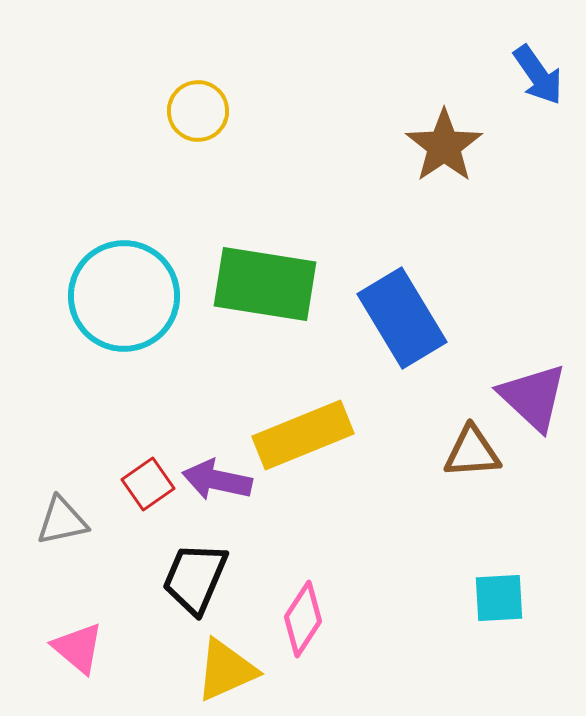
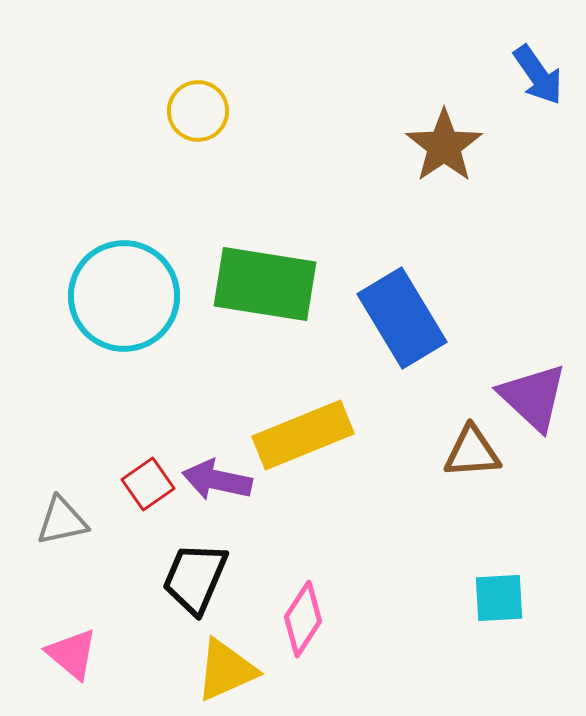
pink triangle: moved 6 px left, 6 px down
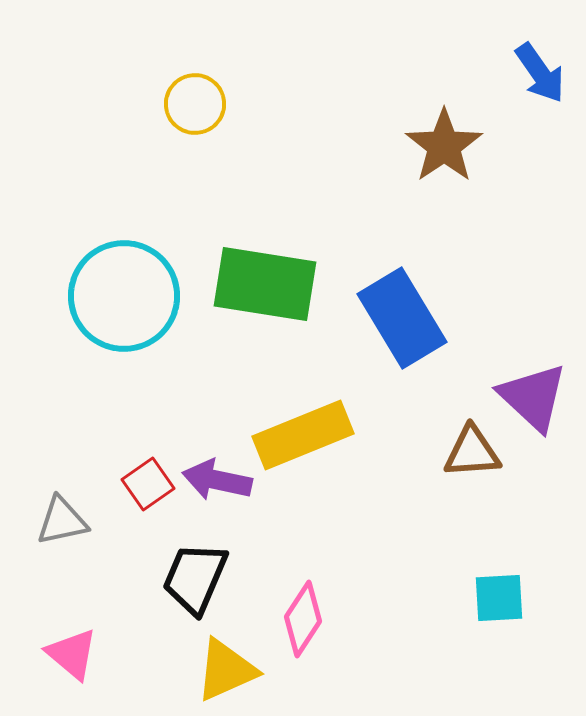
blue arrow: moved 2 px right, 2 px up
yellow circle: moved 3 px left, 7 px up
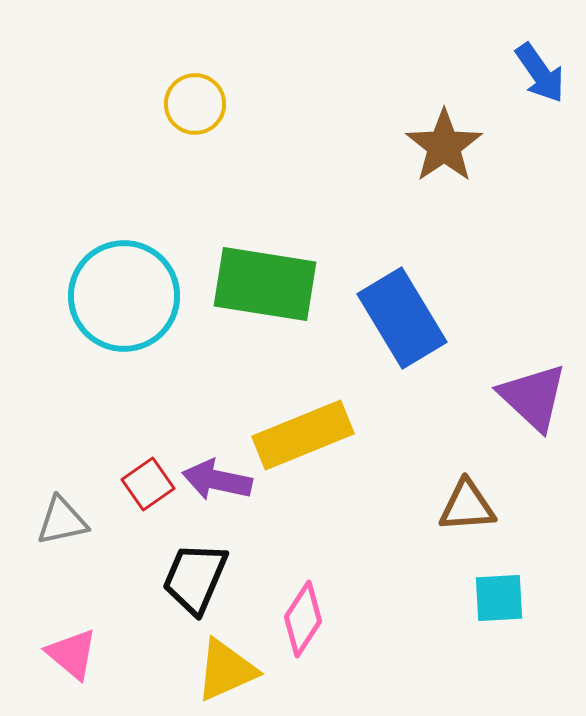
brown triangle: moved 5 px left, 54 px down
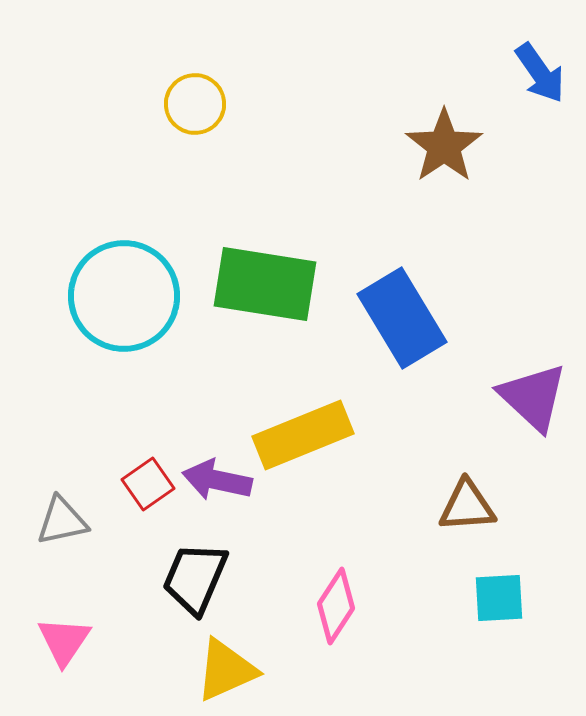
pink diamond: moved 33 px right, 13 px up
pink triangle: moved 8 px left, 13 px up; rotated 24 degrees clockwise
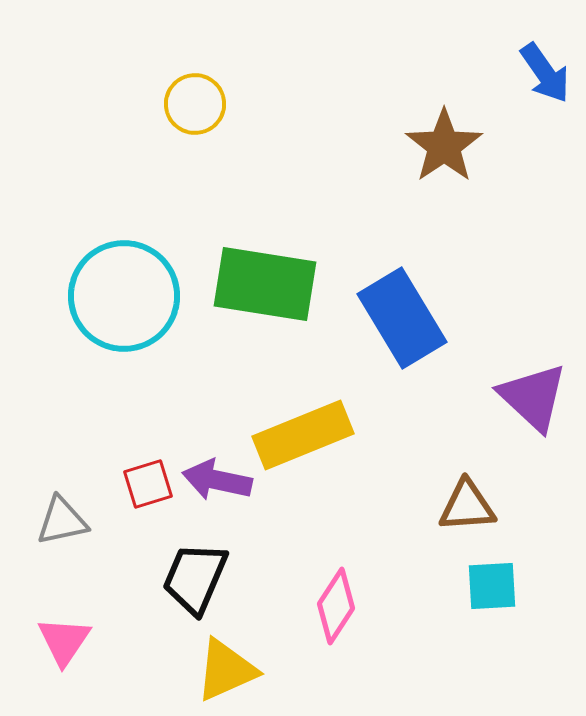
blue arrow: moved 5 px right
red square: rotated 18 degrees clockwise
cyan square: moved 7 px left, 12 px up
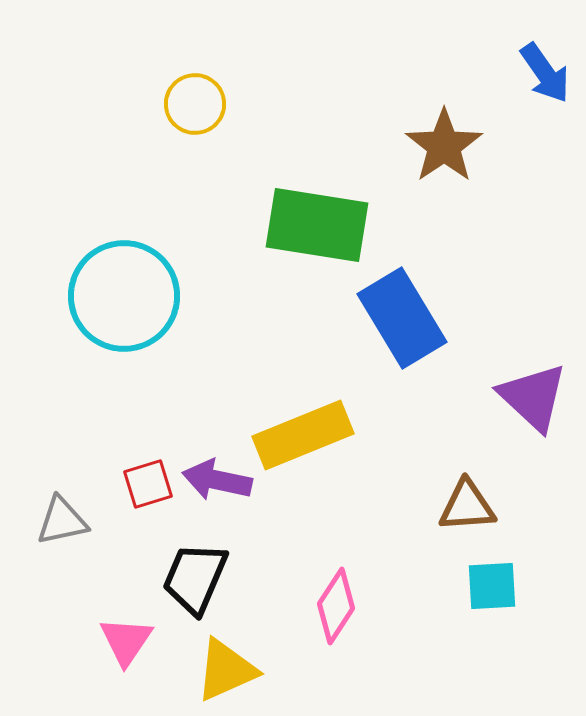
green rectangle: moved 52 px right, 59 px up
pink triangle: moved 62 px right
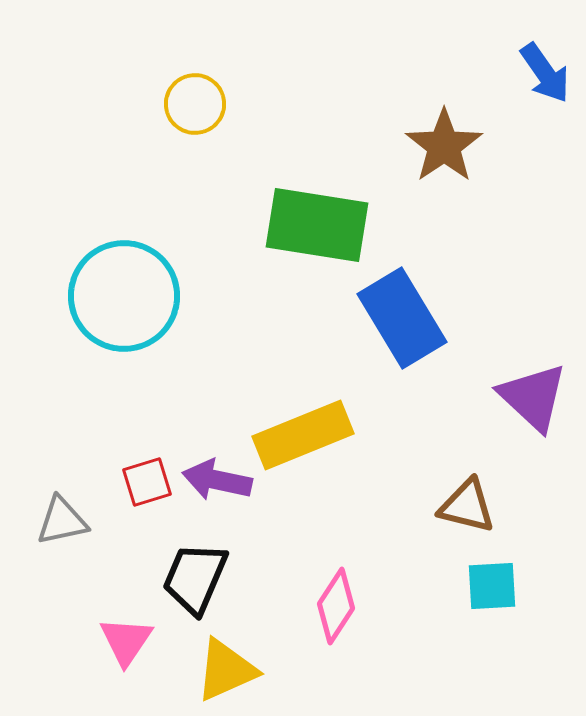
red square: moved 1 px left, 2 px up
brown triangle: rotated 18 degrees clockwise
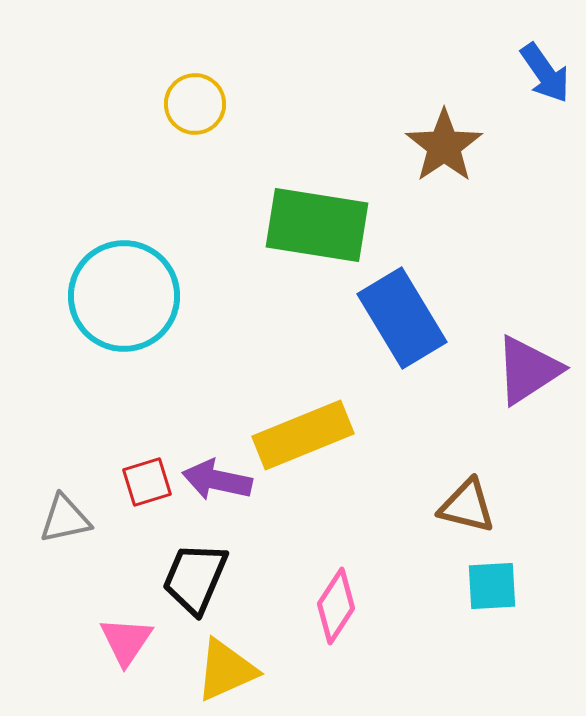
purple triangle: moved 5 px left, 27 px up; rotated 44 degrees clockwise
gray triangle: moved 3 px right, 2 px up
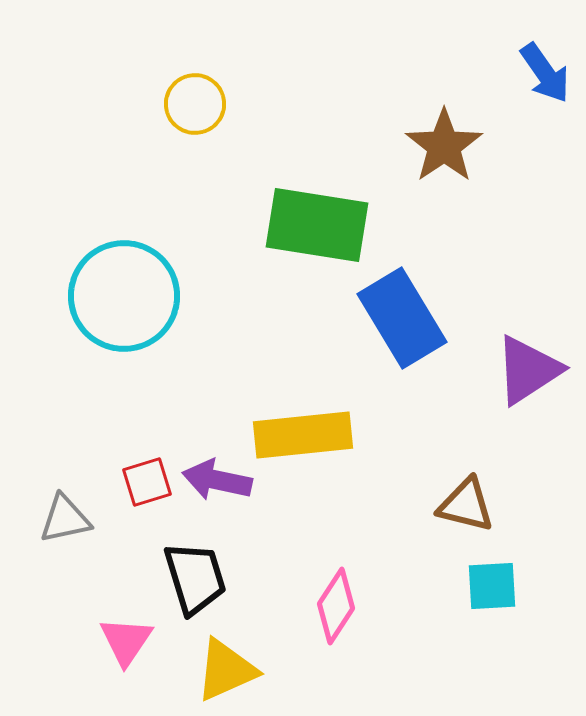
yellow rectangle: rotated 16 degrees clockwise
brown triangle: moved 1 px left, 1 px up
black trapezoid: rotated 140 degrees clockwise
